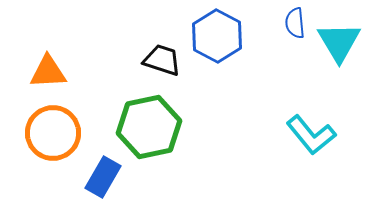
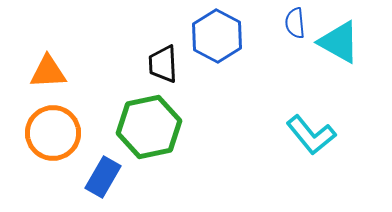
cyan triangle: rotated 30 degrees counterclockwise
black trapezoid: moved 1 px right, 4 px down; rotated 111 degrees counterclockwise
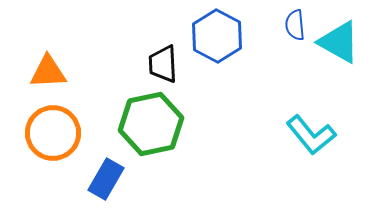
blue semicircle: moved 2 px down
green hexagon: moved 2 px right, 3 px up
blue rectangle: moved 3 px right, 2 px down
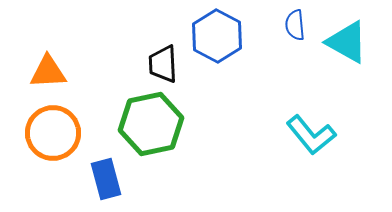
cyan triangle: moved 8 px right
blue rectangle: rotated 45 degrees counterclockwise
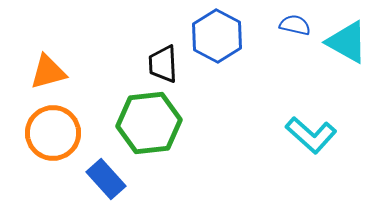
blue semicircle: rotated 108 degrees clockwise
orange triangle: rotated 12 degrees counterclockwise
green hexagon: moved 2 px left, 1 px up; rotated 6 degrees clockwise
cyan L-shape: rotated 9 degrees counterclockwise
blue rectangle: rotated 27 degrees counterclockwise
